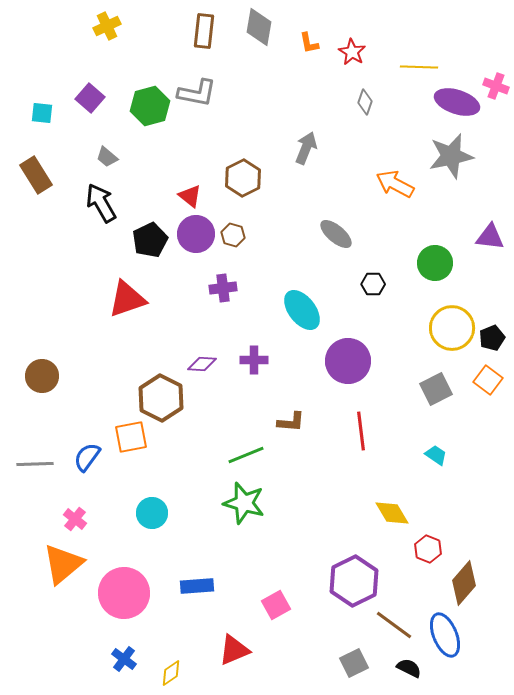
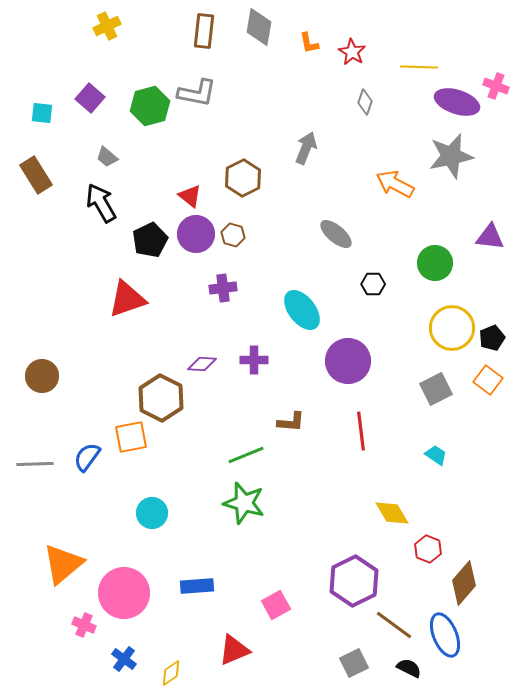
pink cross at (75, 519): moved 9 px right, 106 px down; rotated 15 degrees counterclockwise
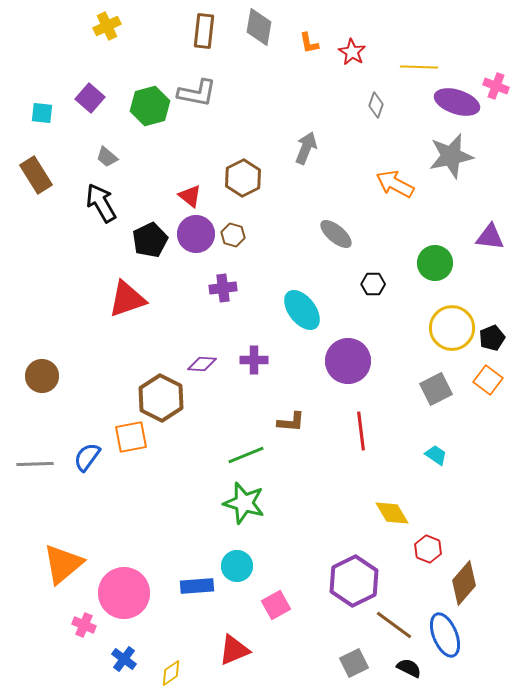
gray diamond at (365, 102): moved 11 px right, 3 px down
cyan circle at (152, 513): moved 85 px right, 53 px down
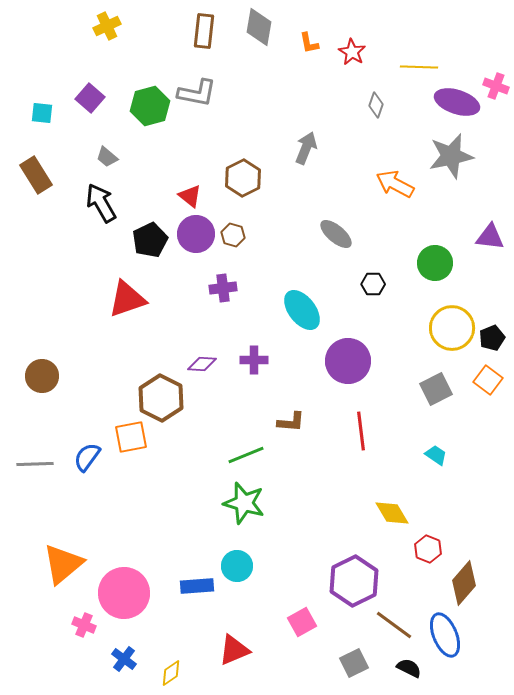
pink square at (276, 605): moved 26 px right, 17 px down
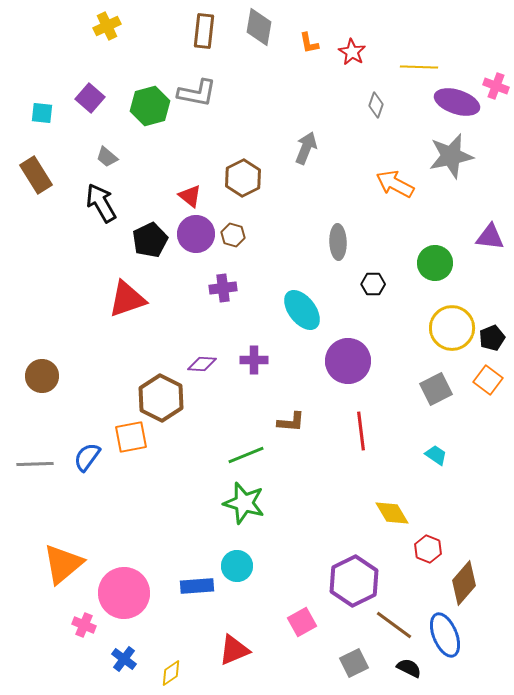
gray ellipse at (336, 234): moved 2 px right, 8 px down; rotated 48 degrees clockwise
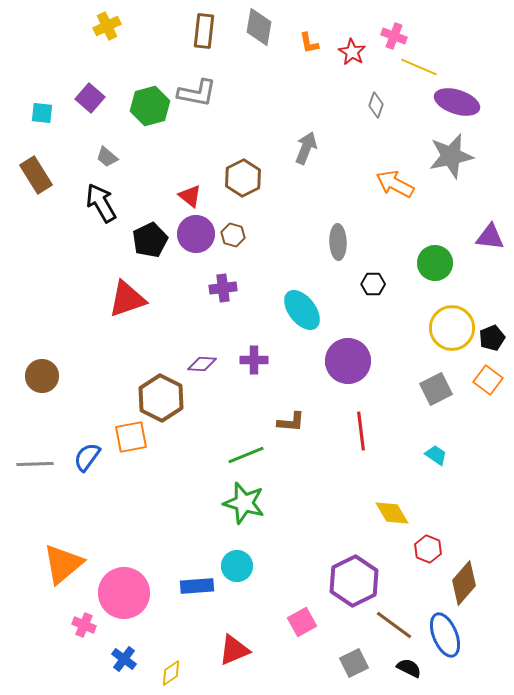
yellow line at (419, 67): rotated 21 degrees clockwise
pink cross at (496, 86): moved 102 px left, 50 px up
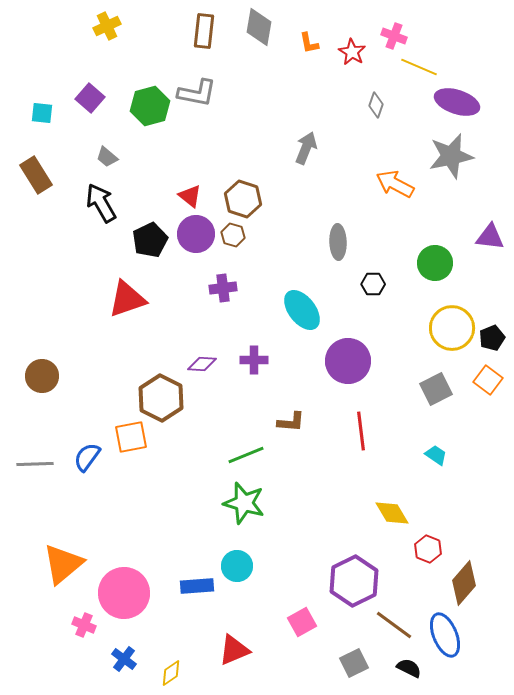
brown hexagon at (243, 178): moved 21 px down; rotated 15 degrees counterclockwise
